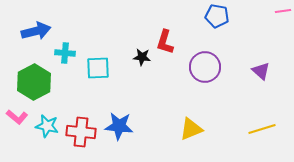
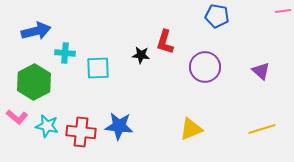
black star: moved 1 px left, 2 px up
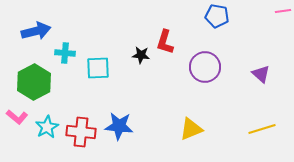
purple triangle: moved 3 px down
cyan star: moved 1 px down; rotated 30 degrees clockwise
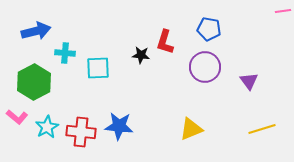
blue pentagon: moved 8 px left, 13 px down
purple triangle: moved 12 px left, 7 px down; rotated 12 degrees clockwise
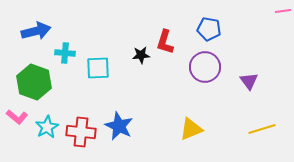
black star: rotated 12 degrees counterclockwise
green hexagon: rotated 12 degrees counterclockwise
blue star: rotated 20 degrees clockwise
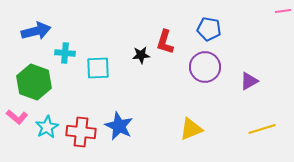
purple triangle: rotated 36 degrees clockwise
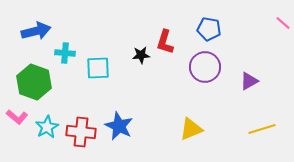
pink line: moved 12 px down; rotated 49 degrees clockwise
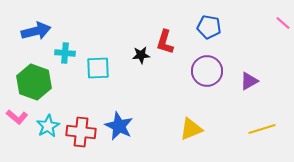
blue pentagon: moved 2 px up
purple circle: moved 2 px right, 4 px down
cyan star: moved 1 px right, 1 px up
